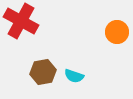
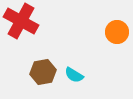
cyan semicircle: moved 1 px up; rotated 12 degrees clockwise
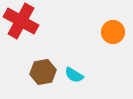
orange circle: moved 4 px left
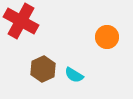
orange circle: moved 6 px left, 5 px down
brown hexagon: moved 3 px up; rotated 15 degrees counterclockwise
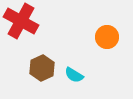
brown hexagon: moved 1 px left, 1 px up
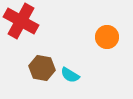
brown hexagon: rotated 25 degrees counterclockwise
cyan semicircle: moved 4 px left
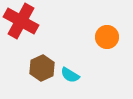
brown hexagon: rotated 25 degrees clockwise
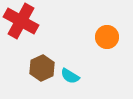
cyan semicircle: moved 1 px down
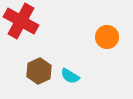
brown hexagon: moved 3 px left, 3 px down
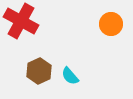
orange circle: moved 4 px right, 13 px up
cyan semicircle: rotated 18 degrees clockwise
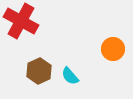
orange circle: moved 2 px right, 25 px down
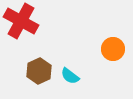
cyan semicircle: rotated 12 degrees counterclockwise
